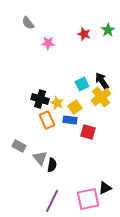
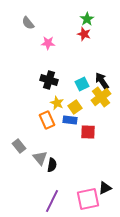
green star: moved 21 px left, 11 px up
black cross: moved 9 px right, 19 px up
red square: rotated 14 degrees counterclockwise
gray rectangle: rotated 24 degrees clockwise
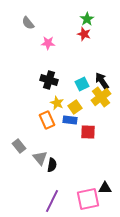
black triangle: rotated 24 degrees clockwise
